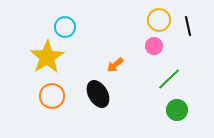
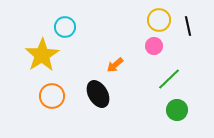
yellow star: moved 5 px left, 2 px up
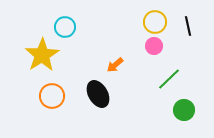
yellow circle: moved 4 px left, 2 px down
green circle: moved 7 px right
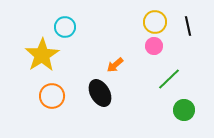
black ellipse: moved 2 px right, 1 px up
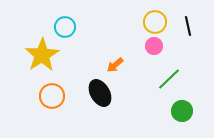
green circle: moved 2 px left, 1 px down
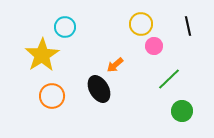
yellow circle: moved 14 px left, 2 px down
black ellipse: moved 1 px left, 4 px up
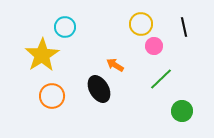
black line: moved 4 px left, 1 px down
orange arrow: rotated 72 degrees clockwise
green line: moved 8 px left
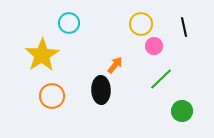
cyan circle: moved 4 px right, 4 px up
orange arrow: rotated 96 degrees clockwise
black ellipse: moved 2 px right, 1 px down; rotated 28 degrees clockwise
